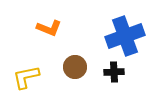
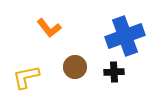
orange L-shape: rotated 30 degrees clockwise
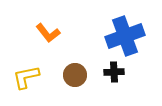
orange L-shape: moved 1 px left, 5 px down
brown circle: moved 8 px down
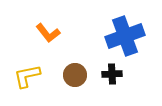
black cross: moved 2 px left, 2 px down
yellow L-shape: moved 1 px right, 1 px up
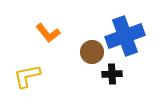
brown circle: moved 17 px right, 23 px up
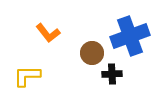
blue cross: moved 5 px right
brown circle: moved 1 px down
yellow L-shape: rotated 12 degrees clockwise
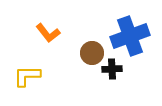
black cross: moved 5 px up
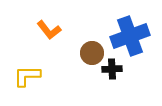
orange L-shape: moved 1 px right, 3 px up
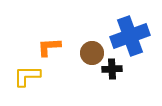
orange L-shape: moved 17 px down; rotated 125 degrees clockwise
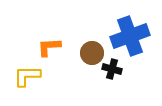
black cross: rotated 18 degrees clockwise
